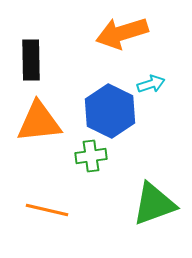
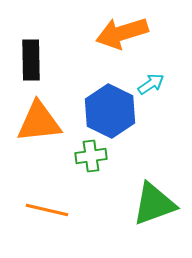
cyan arrow: rotated 16 degrees counterclockwise
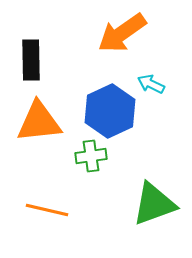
orange arrow: rotated 18 degrees counterclockwise
cyan arrow: rotated 120 degrees counterclockwise
blue hexagon: rotated 9 degrees clockwise
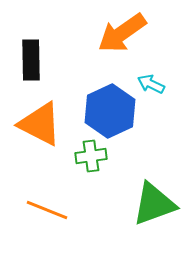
orange triangle: moved 1 px right, 2 px down; rotated 33 degrees clockwise
orange line: rotated 9 degrees clockwise
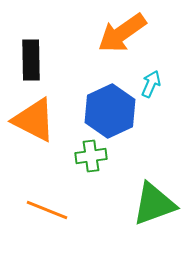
cyan arrow: rotated 88 degrees clockwise
orange triangle: moved 6 px left, 4 px up
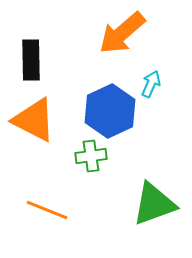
orange arrow: rotated 6 degrees counterclockwise
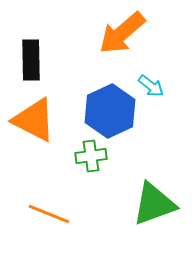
cyan arrow: moved 2 px down; rotated 104 degrees clockwise
orange line: moved 2 px right, 4 px down
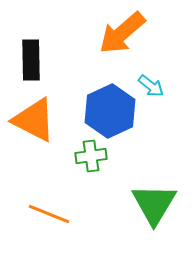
green triangle: rotated 39 degrees counterclockwise
